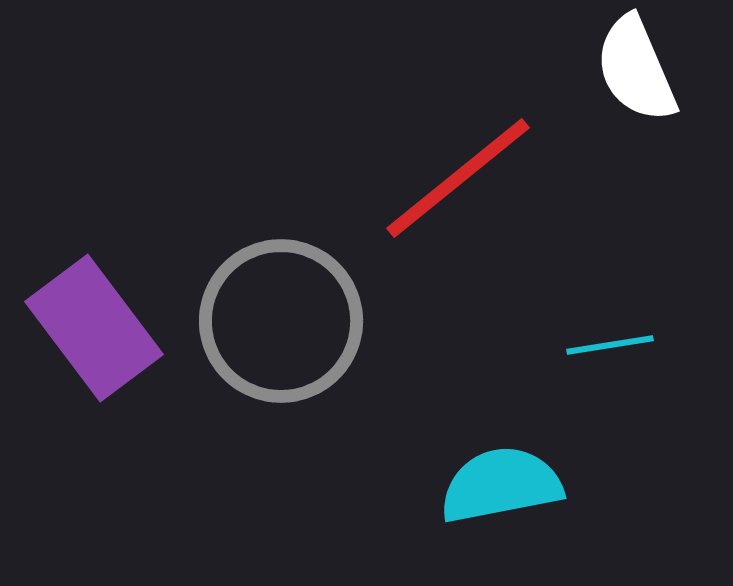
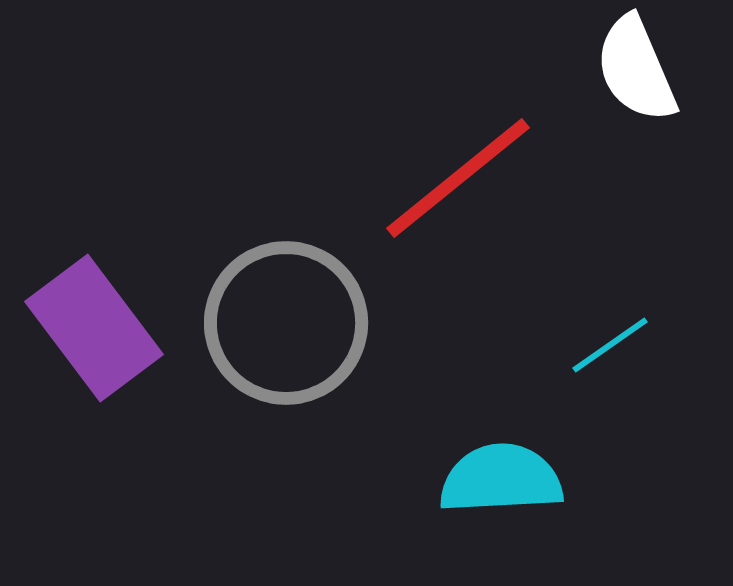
gray circle: moved 5 px right, 2 px down
cyan line: rotated 26 degrees counterclockwise
cyan semicircle: moved 6 px up; rotated 8 degrees clockwise
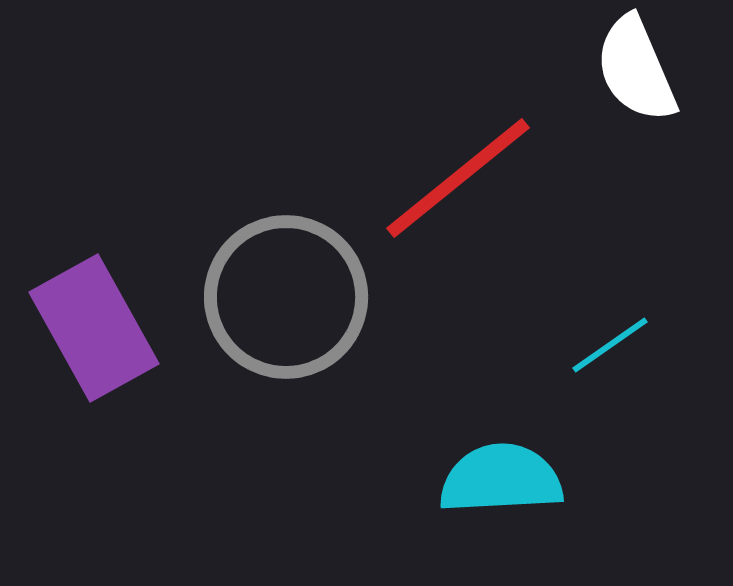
gray circle: moved 26 px up
purple rectangle: rotated 8 degrees clockwise
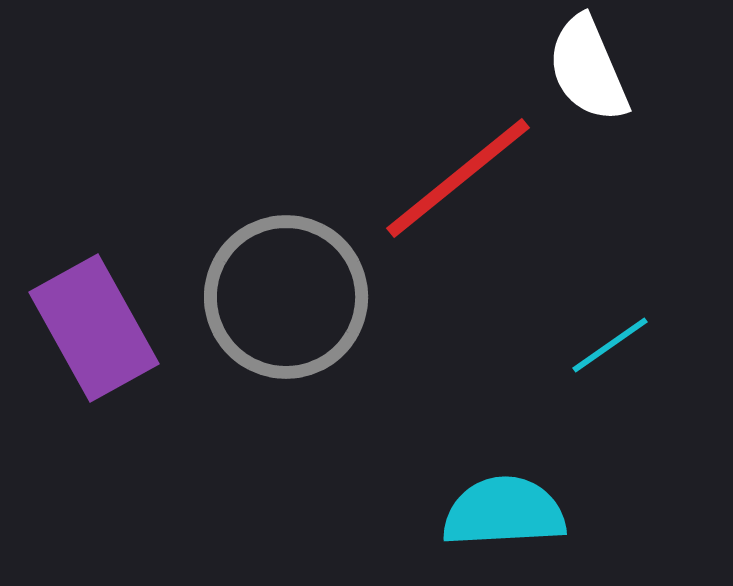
white semicircle: moved 48 px left
cyan semicircle: moved 3 px right, 33 px down
